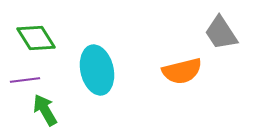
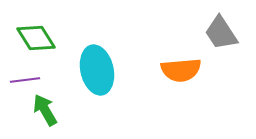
orange semicircle: moved 1 px left, 1 px up; rotated 9 degrees clockwise
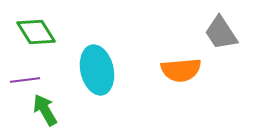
green diamond: moved 6 px up
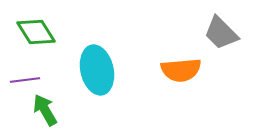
gray trapezoid: rotated 12 degrees counterclockwise
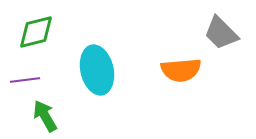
green diamond: rotated 72 degrees counterclockwise
green arrow: moved 6 px down
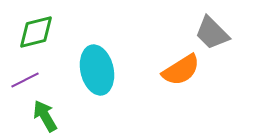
gray trapezoid: moved 9 px left
orange semicircle: rotated 27 degrees counterclockwise
purple line: rotated 20 degrees counterclockwise
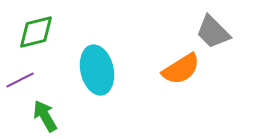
gray trapezoid: moved 1 px right, 1 px up
orange semicircle: moved 1 px up
purple line: moved 5 px left
